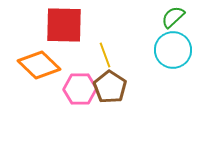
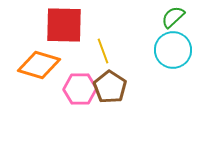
yellow line: moved 2 px left, 4 px up
orange diamond: rotated 27 degrees counterclockwise
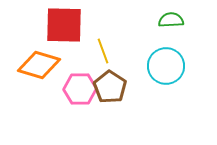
green semicircle: moved 2 px left, 3 px down; rotated 40 degrees clockwise
cyan circle: moved 7 px left, 16 px down
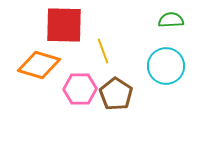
brown pentagon: moved 6 px right, 7 px down
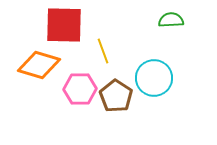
cyan circle: moved 12 px left, 12 px down
brown pentagon: moved 2 px down
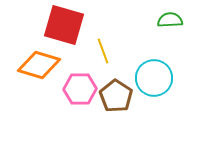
green semicircle: moved 1 px left
red square: rotated 15 degrees clockwise
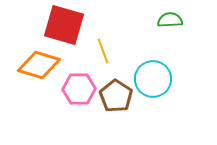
cyan circle: moved 1 px left, 1 px down
pink hexagon: moved 1 px left
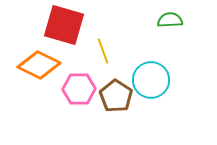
orange diamond: rotated 9 degrees clockwise
cyan circle: moved 2 px left, 1 px down
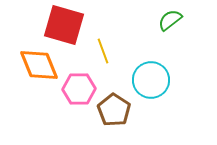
green semicircle: rotated 35 degrees counterclockwise
orange diamond: rotated 42 degrees clockwise
brown pentagon: moved 2 px left, 14 px down
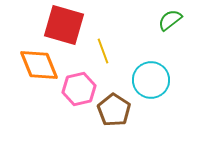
pink hexagon: rotated 12 degrees counterclockwise
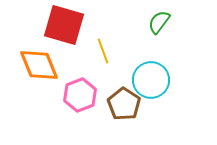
green semicircle: moved 11 px left, 2 px down; rotated 15 degrees counterclockwise
pink hexagon: moved 1 px right, 6 px down; rotated 8 degrees counterclockwise
brown pentagon: moved 10 px right, 6 px up
